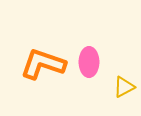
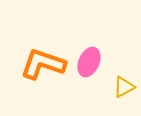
pink ellipse: rotated 24 degrees clockwise
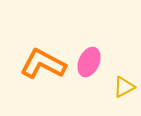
orange L-shape: rotated 9 degrees clockwise
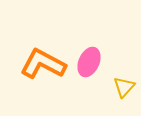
yellow triangle: rotated 20 degrees counterclockwise
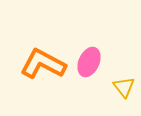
yellow triangle: rotated 20 degrees counterclockwise
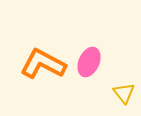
yellow triangle: moved 6 px down
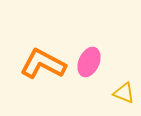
yellow triangle: rotated 30 degrees counterclockwise
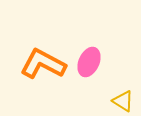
yellow triangle: moved 1 px left, 8 px down; rotated 10 degrees clockwise
